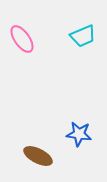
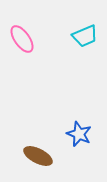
cyan trapezoid: moved 2 px right
blue star: rotated 15 degrees clockwise
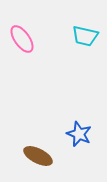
cyan trapezoid: rotated 36 degrees clockwise
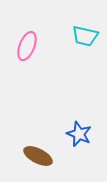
pink ellipse: moved 5 px right, 7 px down; rotated 56 degrees clockwise
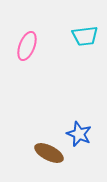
cyan trapezoid: rotated 20 degrees counterclockwise
brown ellipse: moved 11 px right, 3 px up
